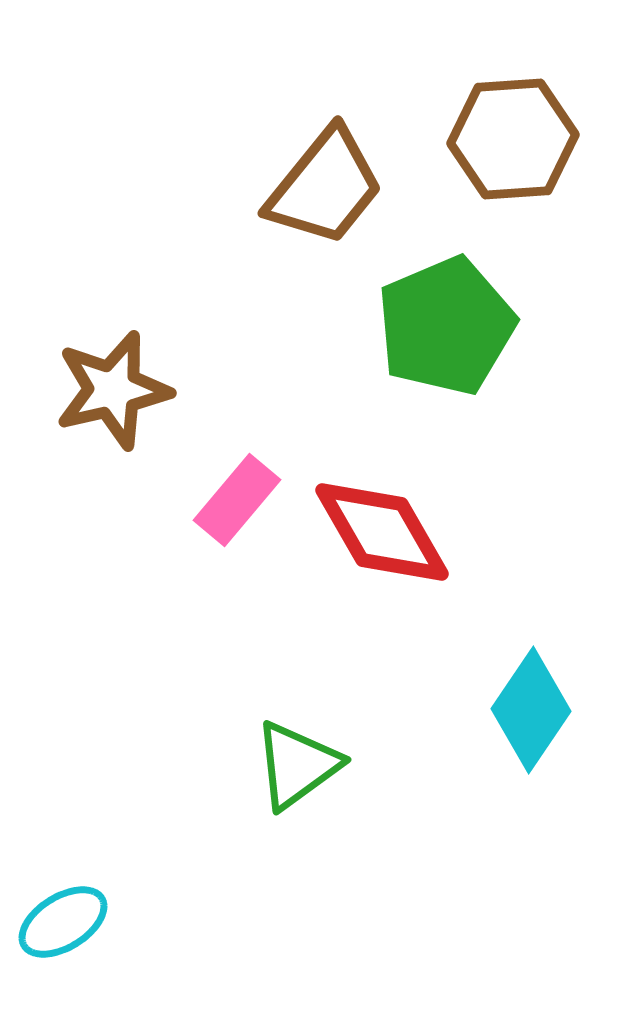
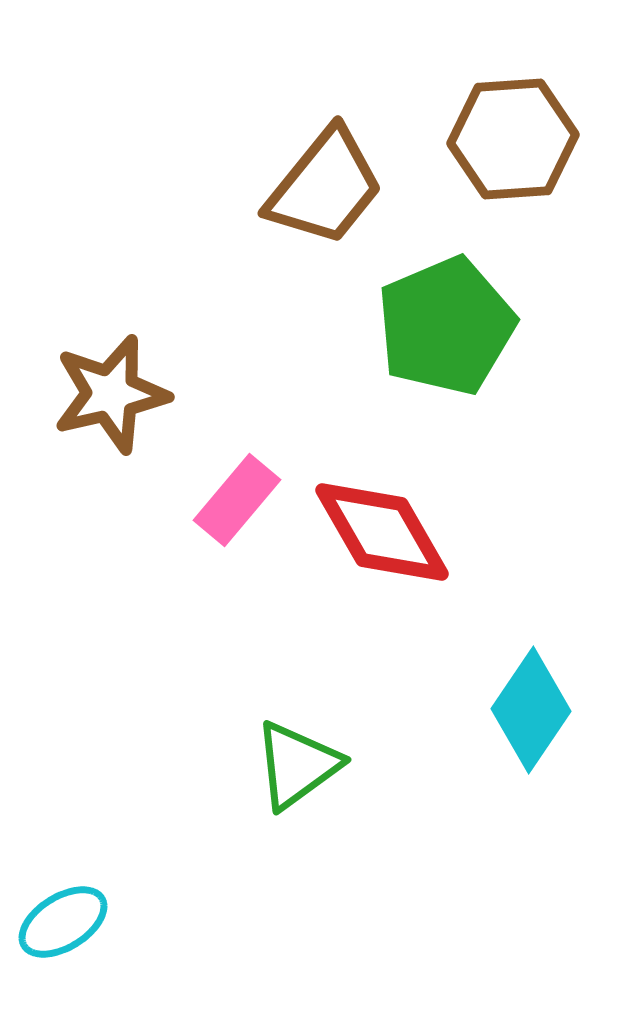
brown star: moved 2 px left, 4 px down
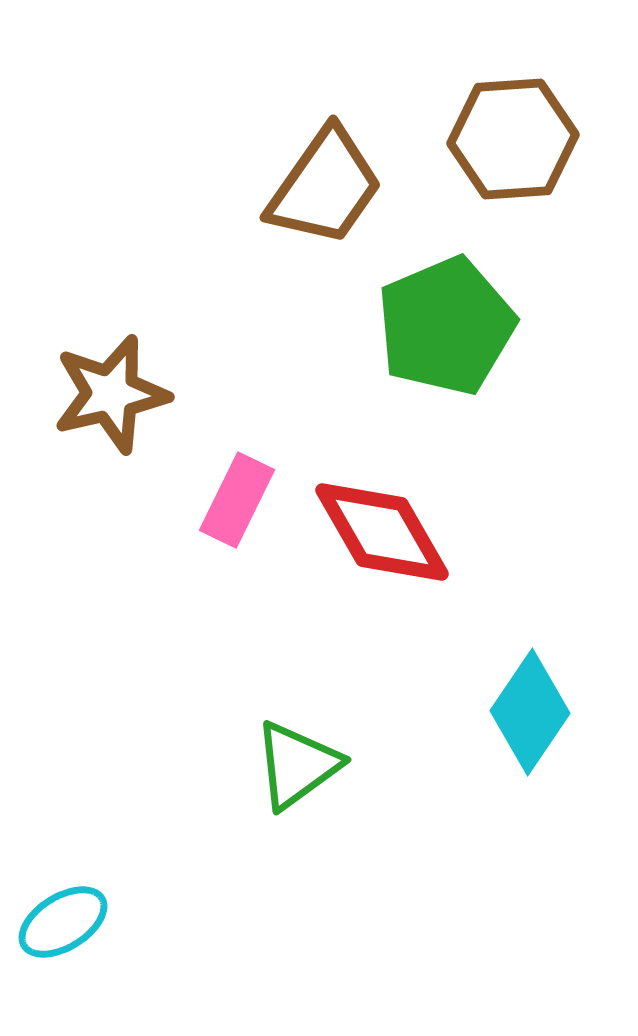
brown trapezoid: rotated 4 degrees counterclockwise
pink rectangle: rotated 14 degrees counterclockwise
cyan diamond: moved 1 px left, 2 px down
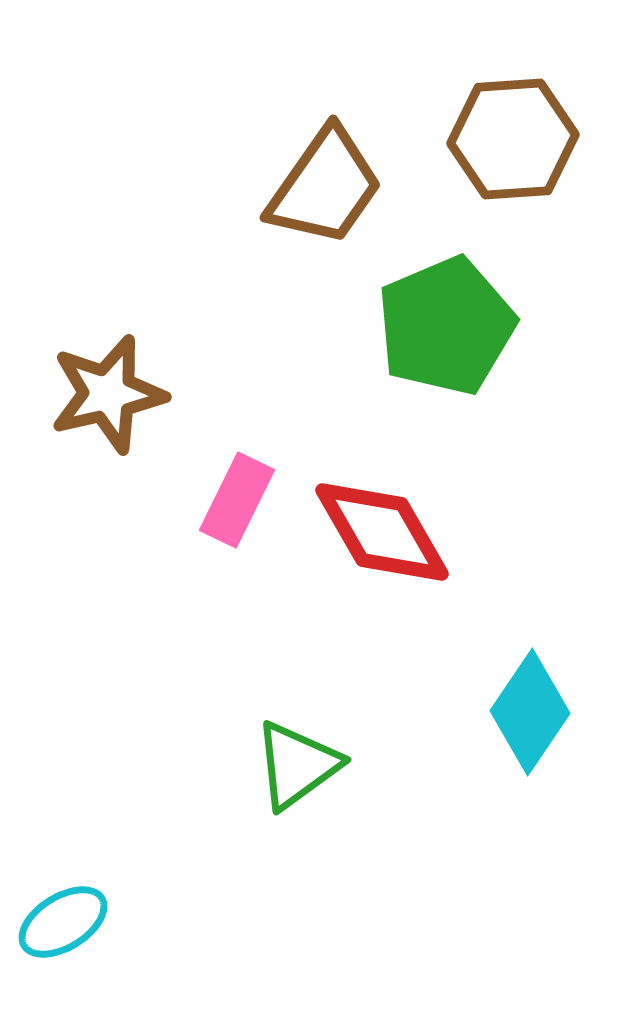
brown star: moved 3 px left
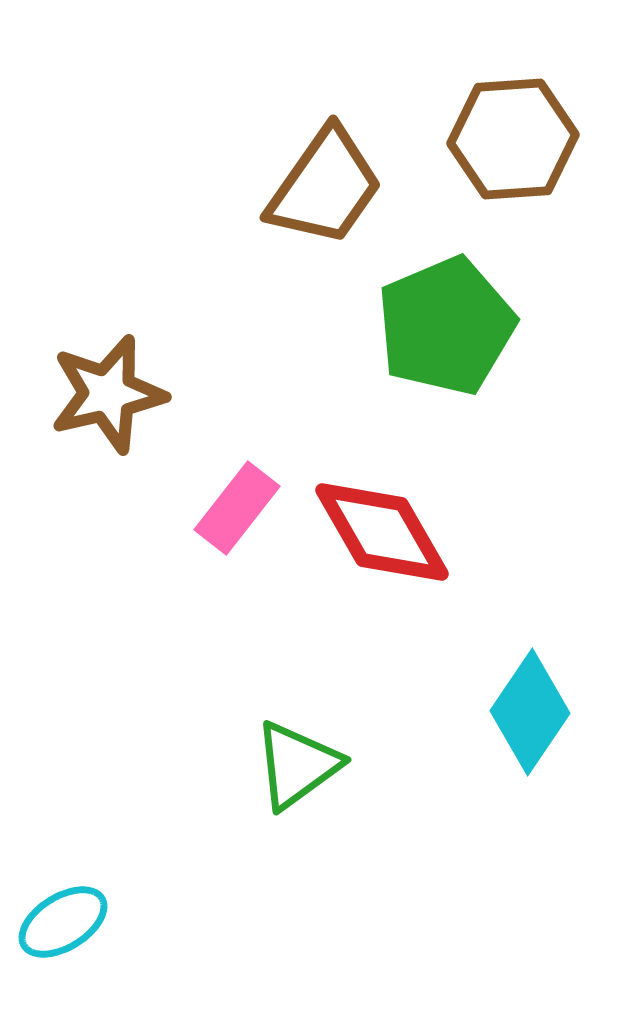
pink rectangle: moved 8 px down; rotated 12 degrees clockwise
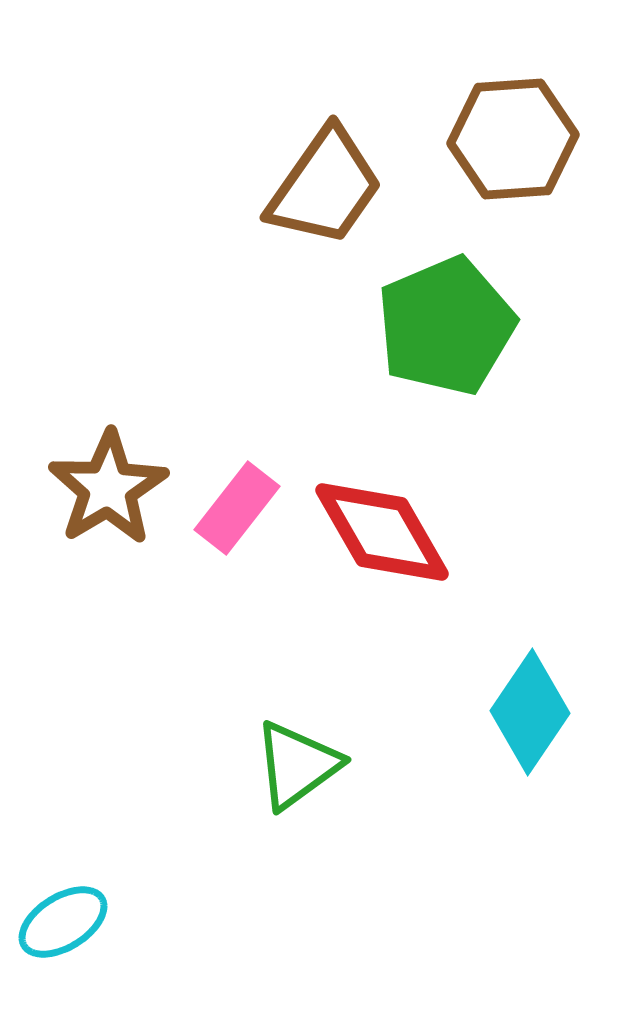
brown star: moved 94 px down; rotated 18 degrees counterclockwise
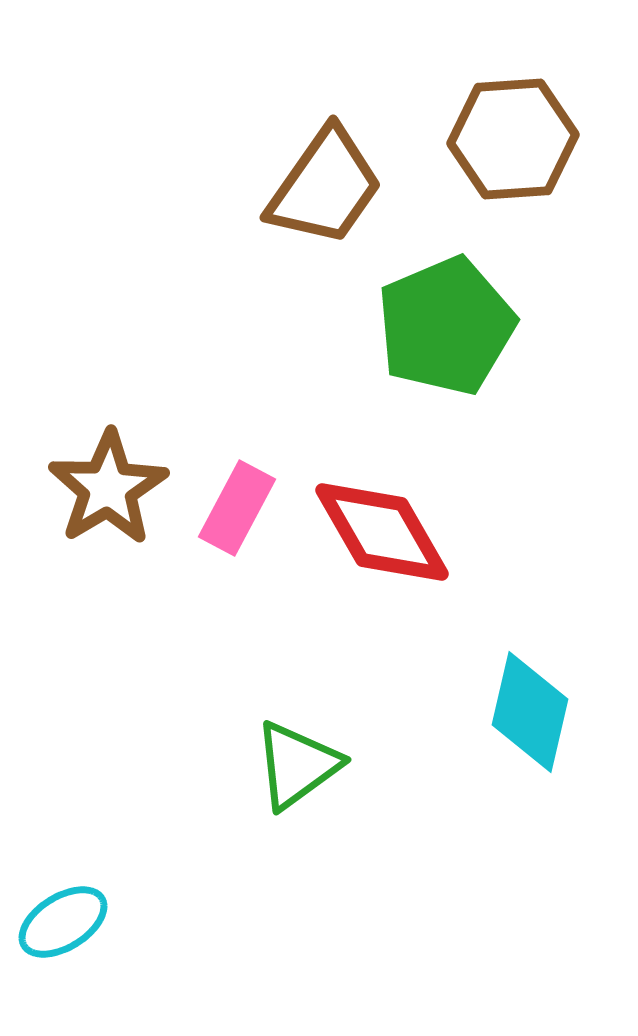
pink rectangle: rotated 10 degrees counterclockwise
cyan diamond: rotated 21 degrees counterclockwise
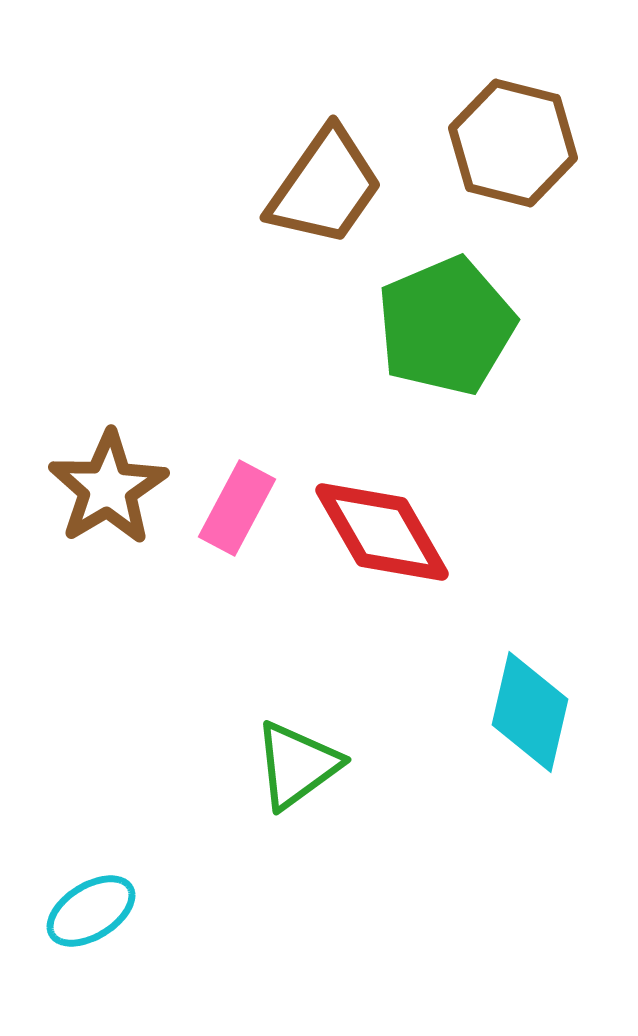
brown hexagon: moved 4 px down; rotated 18 degrees clockwise
cyan ellipse: moved 28 px right, 11 px up
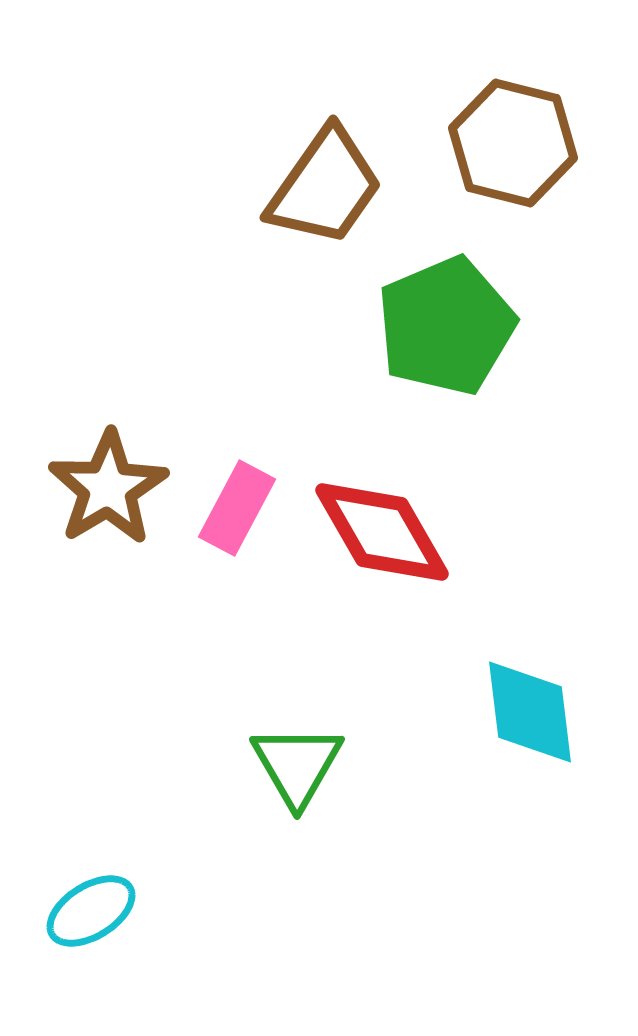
cyan diamond: rotated 20 degrees counterclockwise
green triangle: rotated 24 degrees counterclockwise
